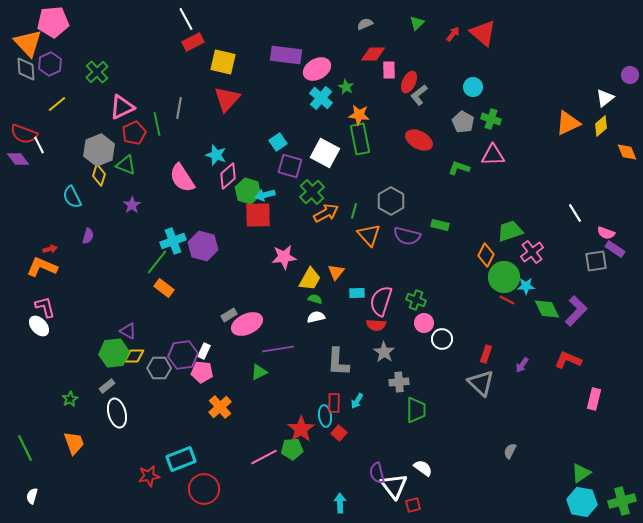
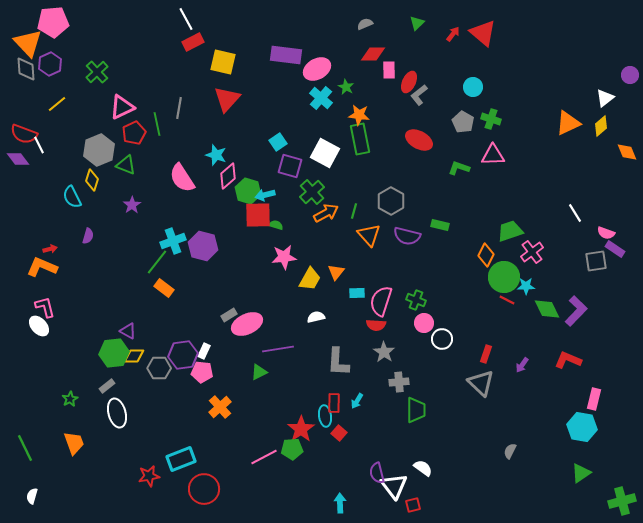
yellow diamond at (99, 175): moved 7 px left, 5 px down
green semicircle at (315, 299): moved 39 px left, 74 px up
cyan hexagon at (582, 502): moved 75 px up
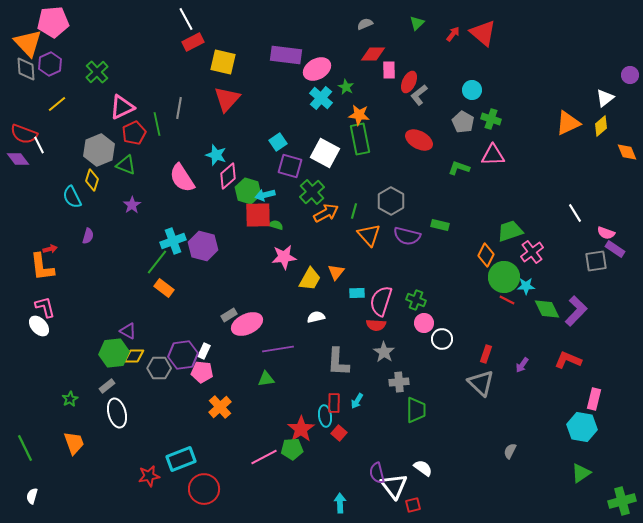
cyan circle at (473, 87): moved 1 px left, 3 px down
orange L-shape at (42, 267): rotated 120 degrees counterclockwise
green triangle at (259, 372): moved 7 px right, 7 px down; rotated 18 degrees clockwise
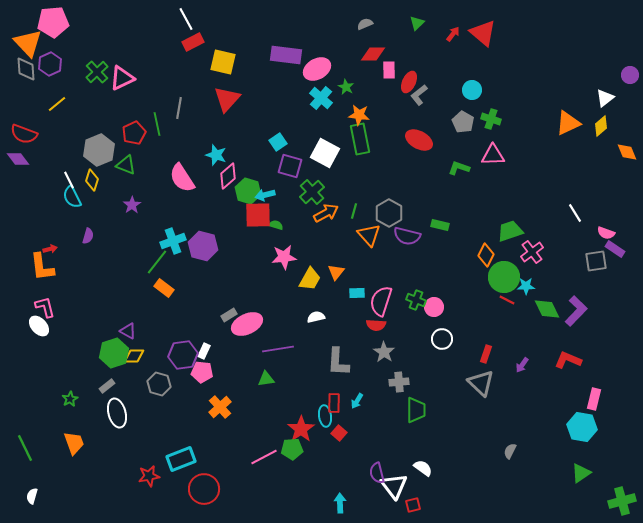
pink triangle at (122, 107): moved 29 px up
white line at (39, 145): moved 30 px right, 35 px down
gray hexagon at (391, 201): moved 2 px left, 12 px down
pink circle at (424, 323): moved 10 px right, 16 px up
green hexagon at (114, 353): rotated 12 degrees counterclockwise
gray hexagon at (159, 368): moved 16 px down; rotated 15 degrees clockwise
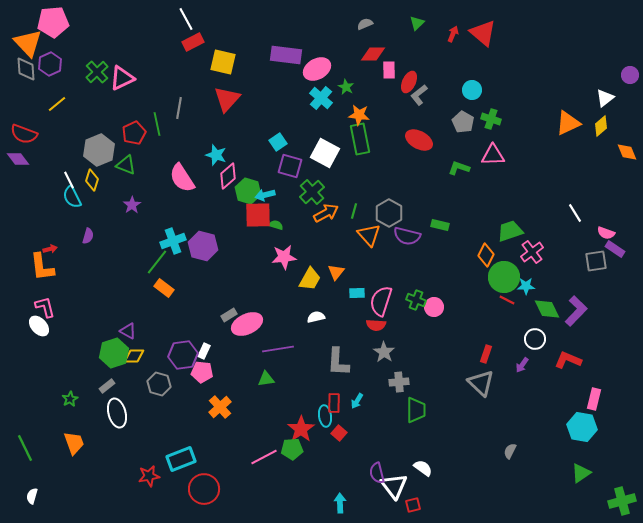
red arrow at (453, 34): rotated 14 degrees counterclockwise
white circle at (442, 339): moved 93 px right
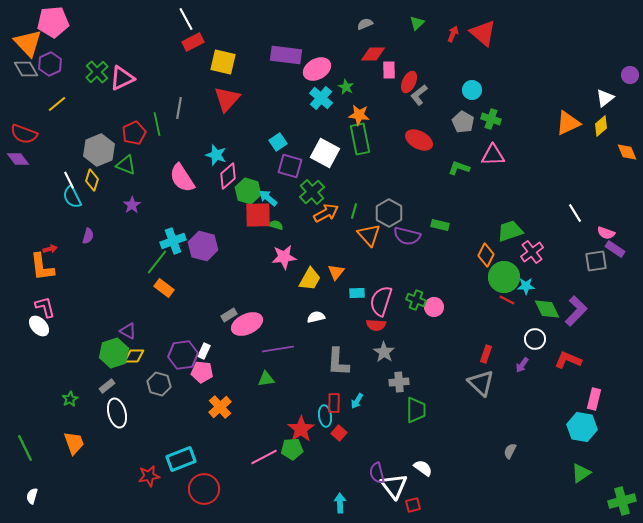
gray diamond at (26, 69): rotated 25 degrees counterclockwise
cyan arrow at (265, 195): moved 3 px right, 3 px down; rotated 54 degrees clockwise
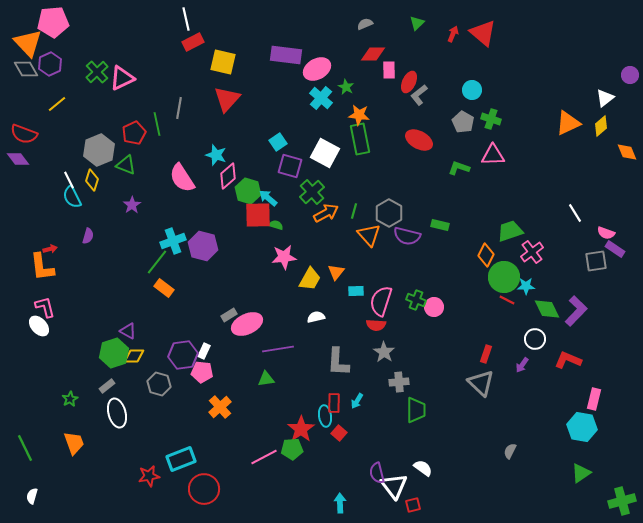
white line at (186, 19): rotated 15 degrees clockwise
cyan rectangle at (357, 293): moved 1 px left, 2 px up
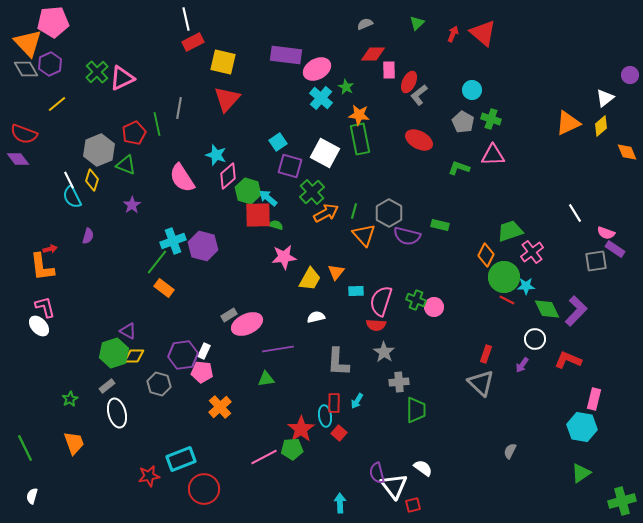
orange triangle at (369, 235): moved 5 px left
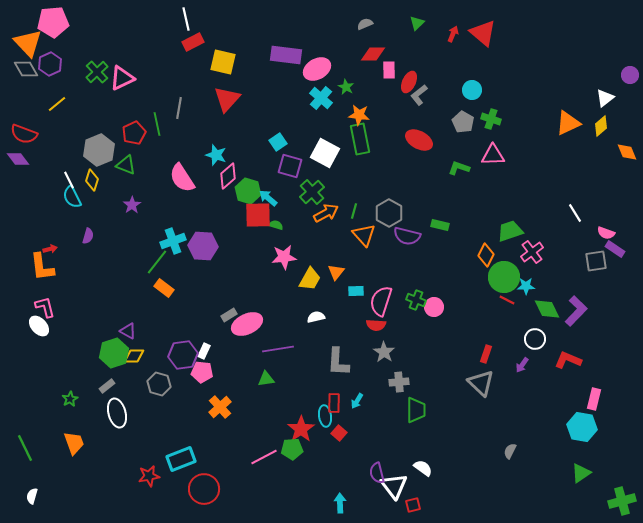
purple hexagon at (203, 246): rotated 12 degrees counterclockwise
